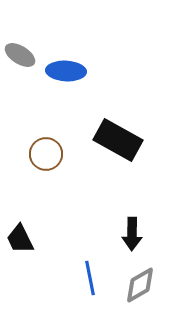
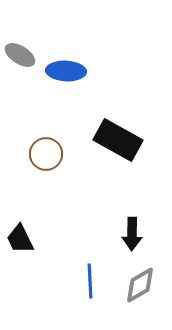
blue line: moved 3 px down; rotated 8 degrees clockwise
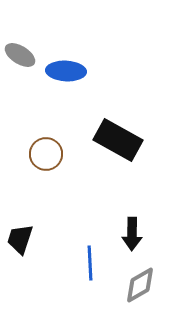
black trapezoid: rotated 44 degrees clockwise
blue line: moved 18 px up
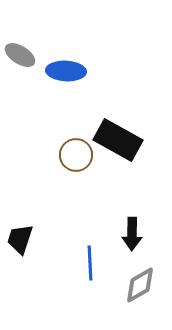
brown circle: moved 30 px right, 1 px down
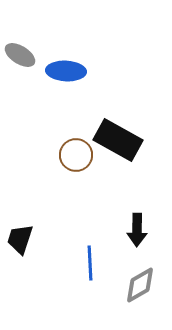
black arrow: moved 5 px right, 4 px up
